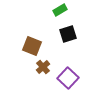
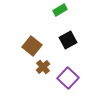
black square: moved 6 px down; rotated 12 degrees counterclockwise
brown square: rotated 18 degrees clockwise
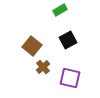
purple square: moved 2 px right; rotated 30 degrees counterclockwise
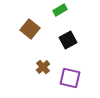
brown square: moved 2 px left, 17 px up
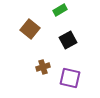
brown cross: rotated 24 degrees clockwise
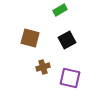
brown square: moved 9 px down; rotated 24 degrees counterclockwise
black square: moved 1 px left
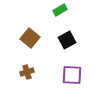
brown square: rotated 24 degrees clockwise
brown cross: moved 16 px left, 5 px down
purple square: moved 2 px right, 3 px up; rotated 10 degrees counterclockwise
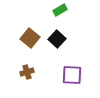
black square: moved 10 px left, 1 px up; rotated 18 degrees counterclockwise
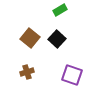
purple square: rotated 15 degrees clockwise
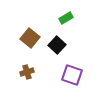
green rectangle: moved 6 px right, 8 px down
black square: moved 6 px down
